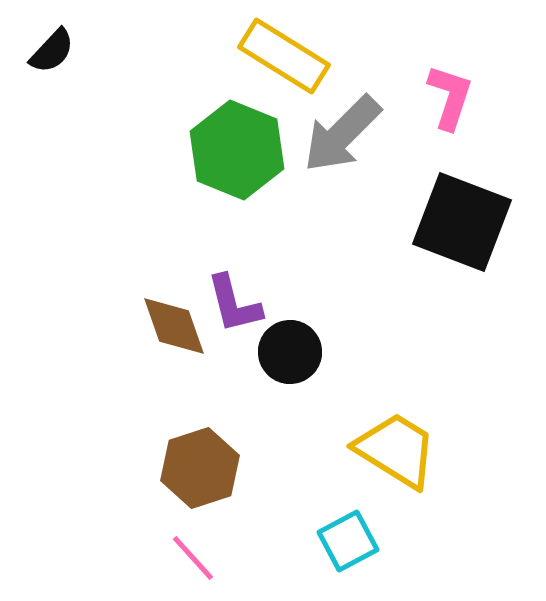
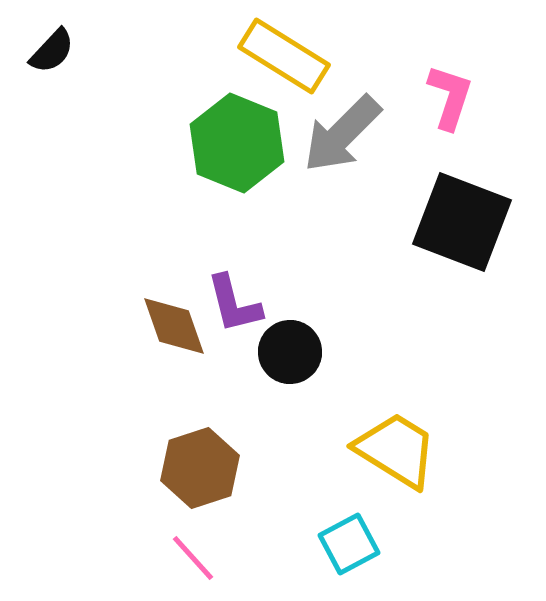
green hexagon: moved 7 px up
cyan square: moved 1 px right, 3 px down
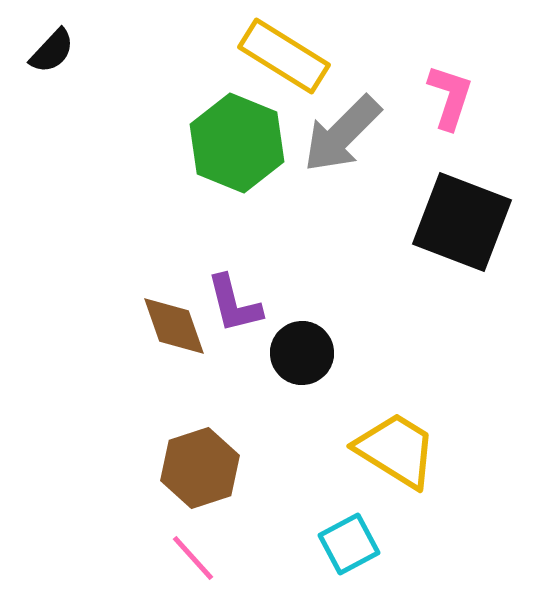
black circle: moved 12 px right, 1 px down
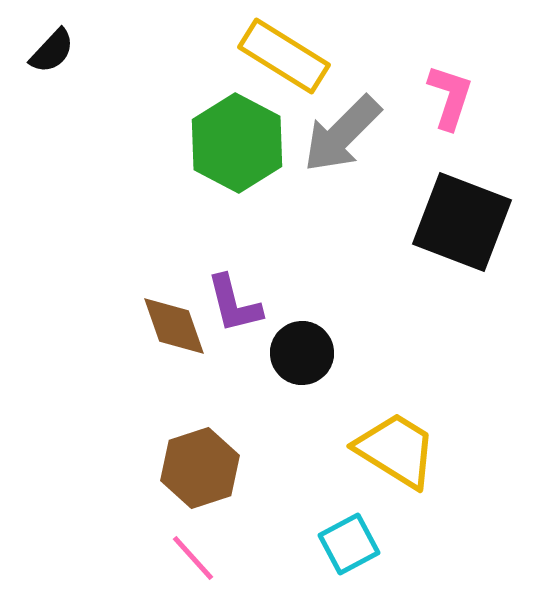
green hexagon: rotated 6 degrees clockwise
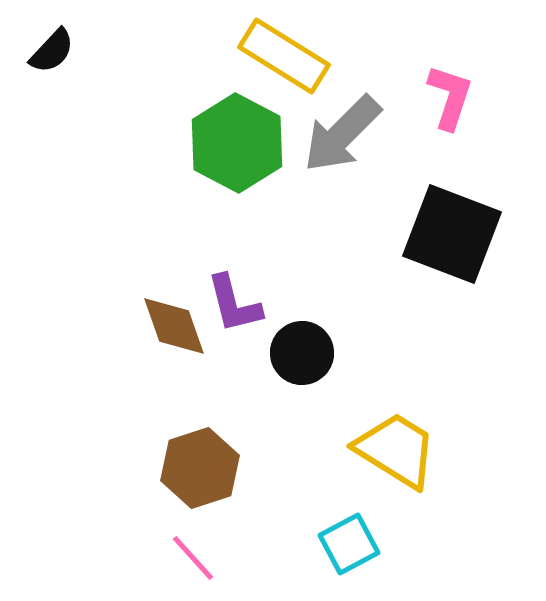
black square: moved 10 px left, 12 px down
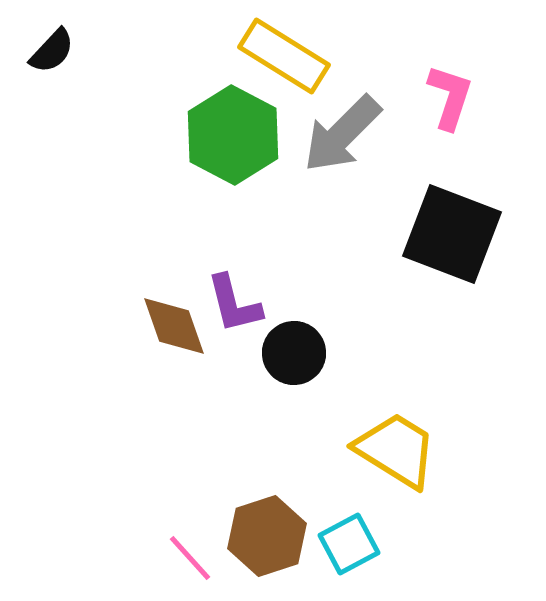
green hexagon: moved 4 px left, 8 px up
black circle: moved 8 px left
brown hexagon: moved 67 px right, 68 px down
pink line: moved 3 px left
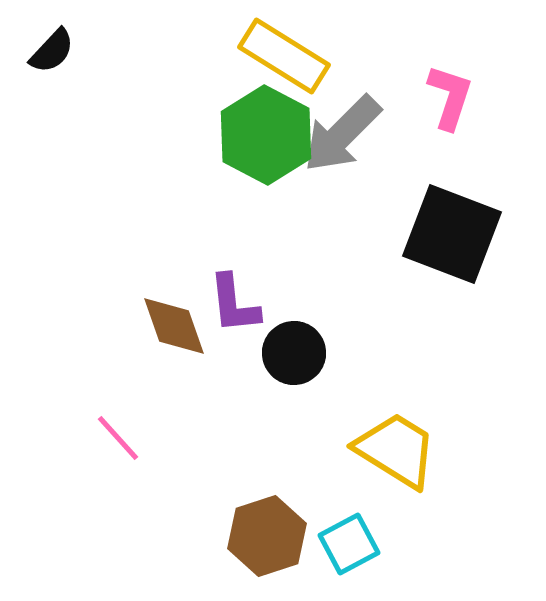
green hexagon: moved 33 px right
purple L-shape: rotated 8 degrees clockwise
pink line: moved 72 px left, 120 px up
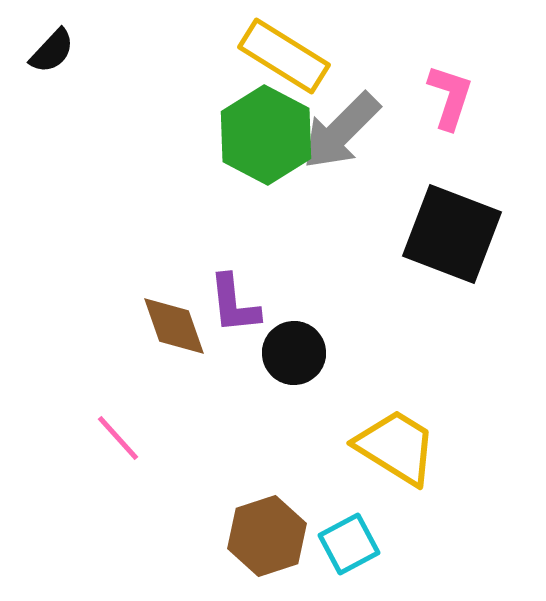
gray arrow: moved 1 px left, 3 px up
yellow trapezoid: moved 3 px up
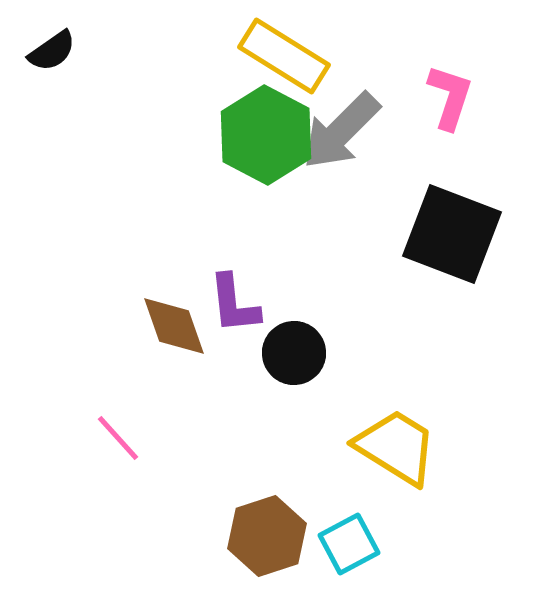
black semicircle: rotated 12 degrees clockwise
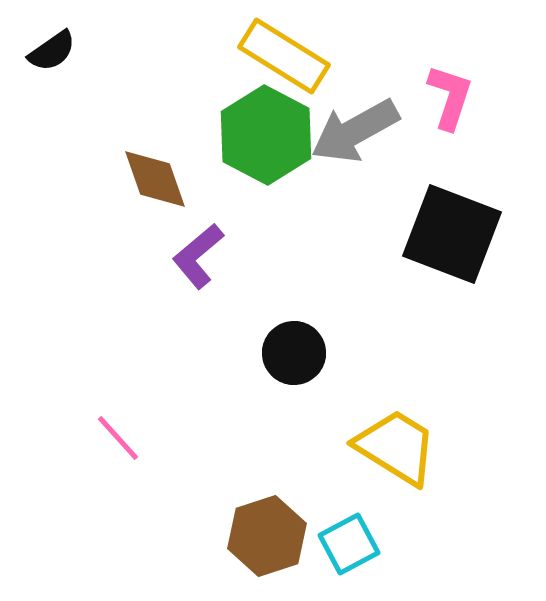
gray arrow: moved 14 px right; rotated 16 degrees clockwise
purple L-shape: moved 36 px left, 48 px up; rotated 56 degrees clockwise
brown diamond: moved 19 px left, 147 px up
